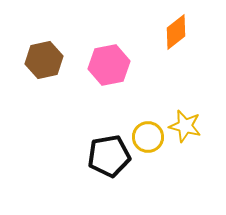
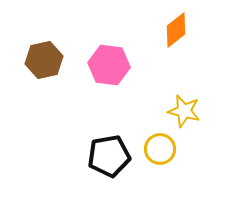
orange diamond: moved 2 px up
pink hexagon: rotated 18 degrees clockwise
yellow star: moved 1 px left, 15 px up
yellow circle: moved 12 px right, 12 px down
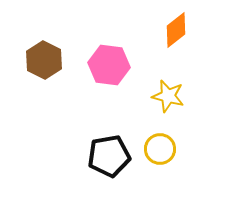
brown hexagon: rotated 21 degrees counterclockwise
yellow star: moved 16 px left, 15 px up
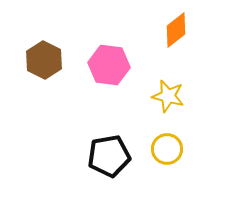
yellow circle: moved 7 px right
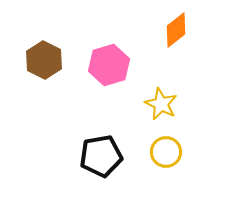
pink hexagon: rotated 24 degrees counterclockwise
yellow star: moved 7 px left, 8 px down; rotated 12 degrees clockwise
yellow circle: moved 1 px left, 3 px down
black pentagon: moved 8 px left
